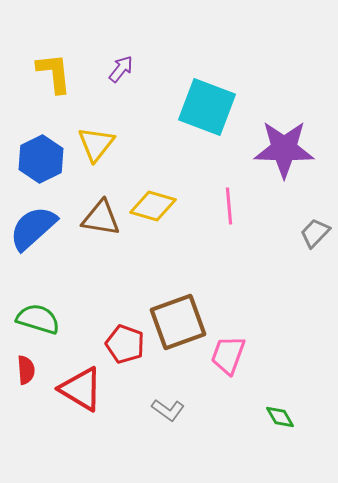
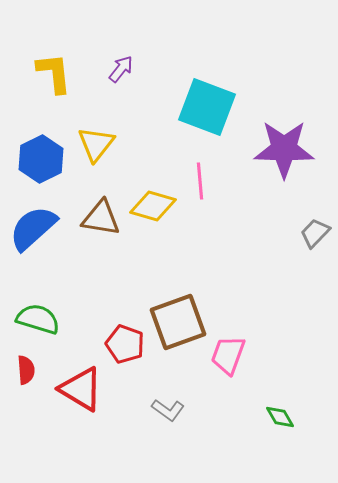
pink line: moved 29 px left, 25 px up
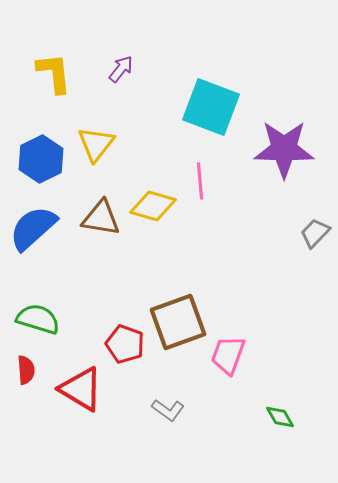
cyan square: moved 4 px right
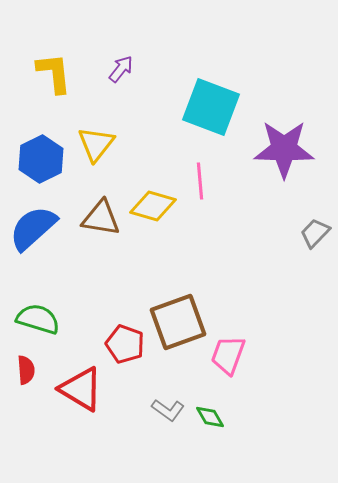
green diamond: moved 70 px left
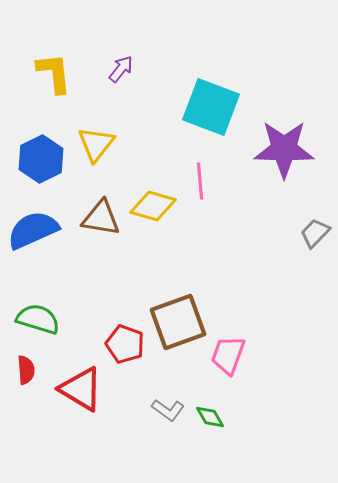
blue semicircle: moved 2 px down; rotated 18 degrees clockwise
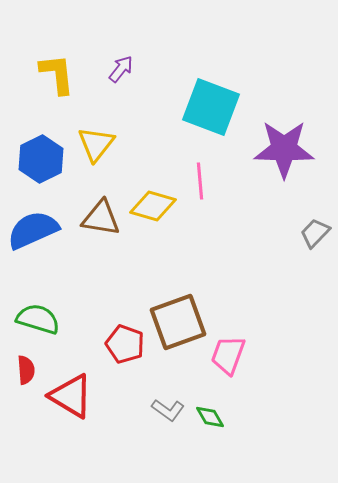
yellow L-shape: moved 3 px right, 1 px down
red triangle: moved 10 px left, 7 px down
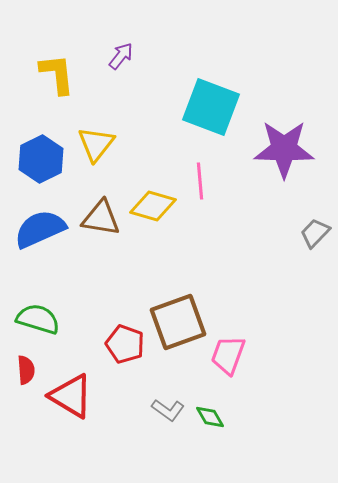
purple arrow: moved 13 px up
blue semicircle: moved 7 px right, 1 px up
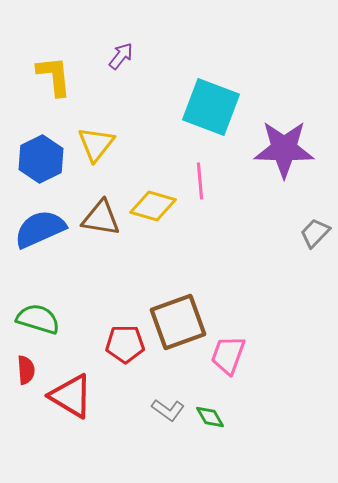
yellow L-shape: moved 3 px left, 2 px down
red pentagon: rotated 21 degrees counterclockwise
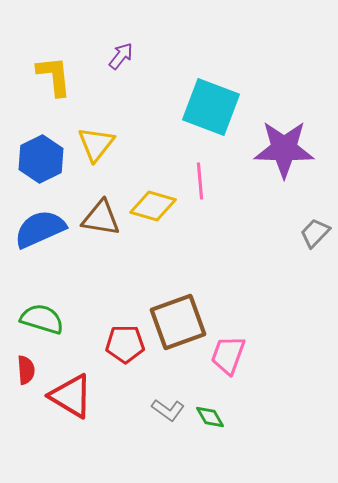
green semicircle: moved 4 px right
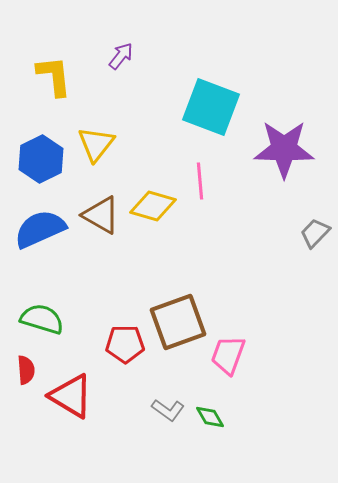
brown triangle: moved 3 px up; rotated 21 degrees clockwise
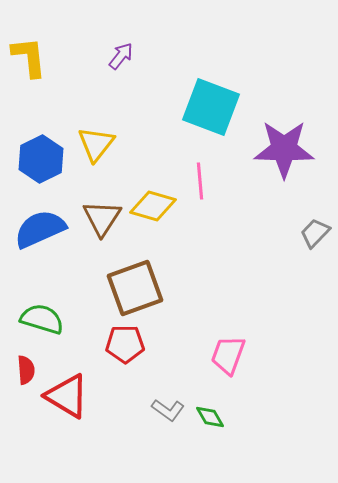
yellow L-shape: moved 25 px left, 19 px up
brown triangle: moved 1 px right, 3 px down; rotated 33 degrees clockwise
brown square: moved 43 px left, 34 px up
red triangle: moved 4 px left
